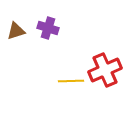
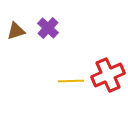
purple cross: rotated 25 degrees clockwise
red cross: moved 3 px right, 5 px down
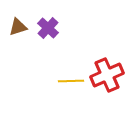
brown triangle: moved 2 px right, 4 px up
red cross: moved 1 px left
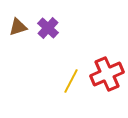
red cross: moved 1 px up
yellow line: rotated 60 degrees counterclockwise
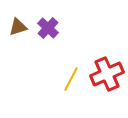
yellow line: moved 2 px up
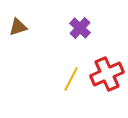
purple cross: moved 32 px right
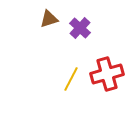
brown triangle: moved 31 px right, 8 px up
red cross: rotated 8 degrees clockwise
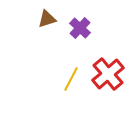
brown triangle: moved 2 px left
red cross: moved 1 px right; rotated 24 degrees counterclockwise
